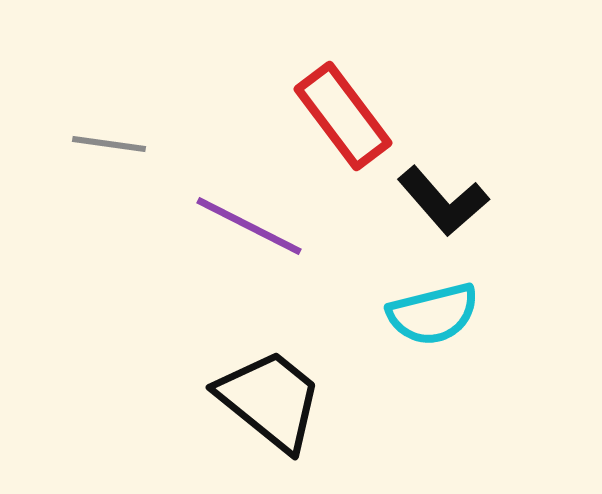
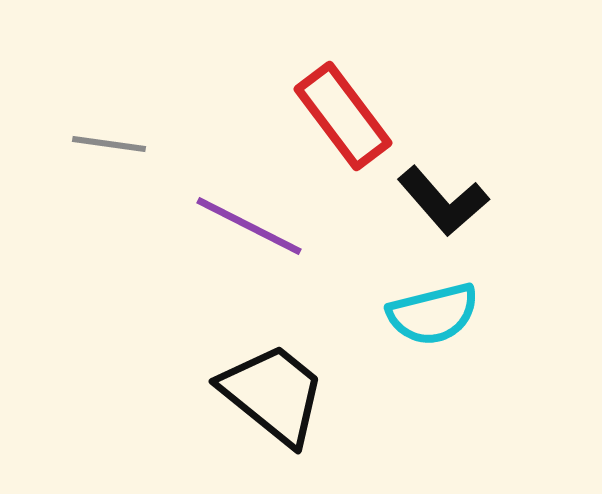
black trapezoid: moved 3 px right, 6 px up
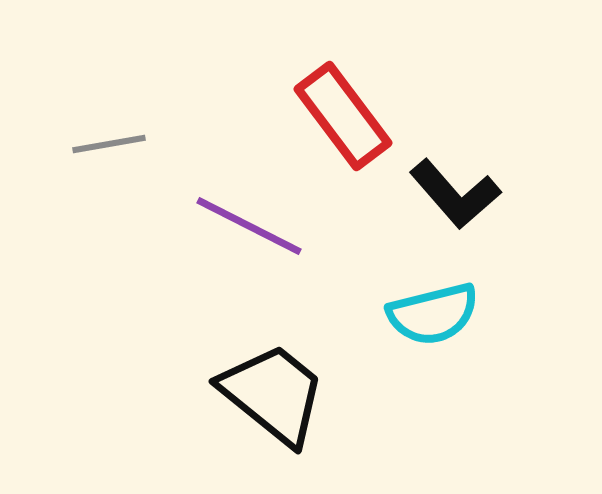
gray line: rotated 18 degrees counterclockwise
black L-shape: moved 12 px right, 7 px up
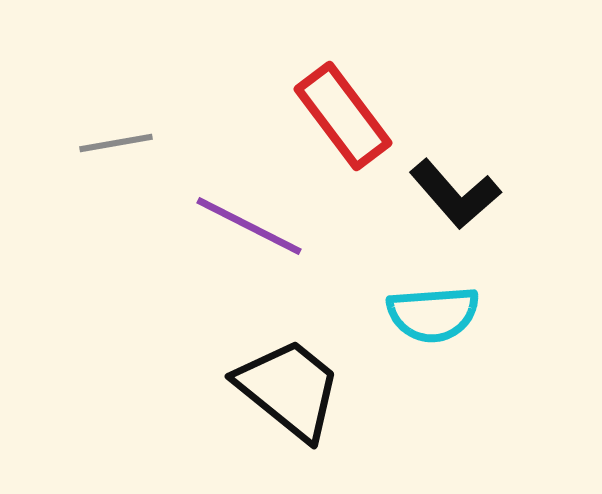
gray line: moved 7 px right, 1 px up
cyan semicircle: rotated 10 degrees clockwise
black trapezoid: moved 16 px right, 5 px up
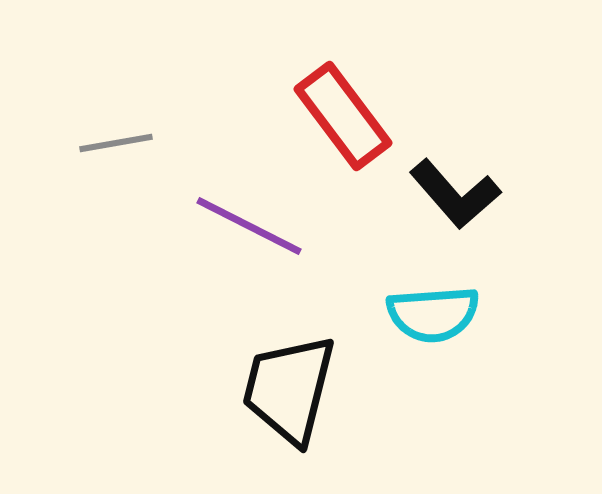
black trapezoid: rotated 115 degrees counterclockwise
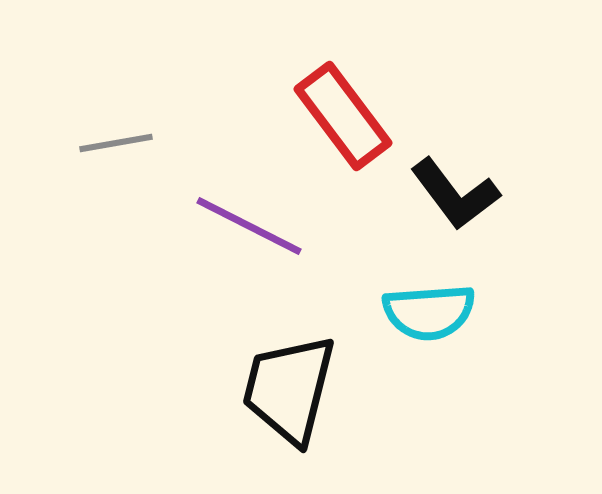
black L-shape: rotated 4 degrees clockwise
cyan semicircle: moved 4 px left, 2 px up
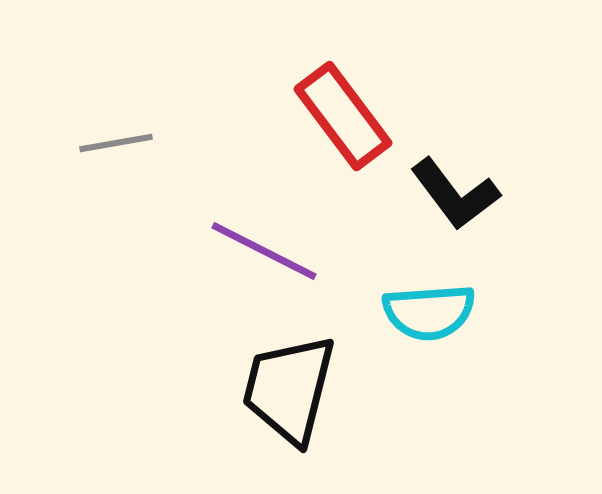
purple line: moved 15 px right, 25 px down
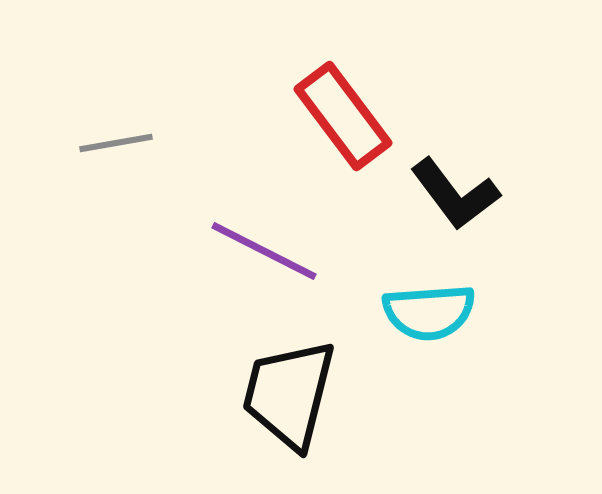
black trapezoid: moved 5 px down
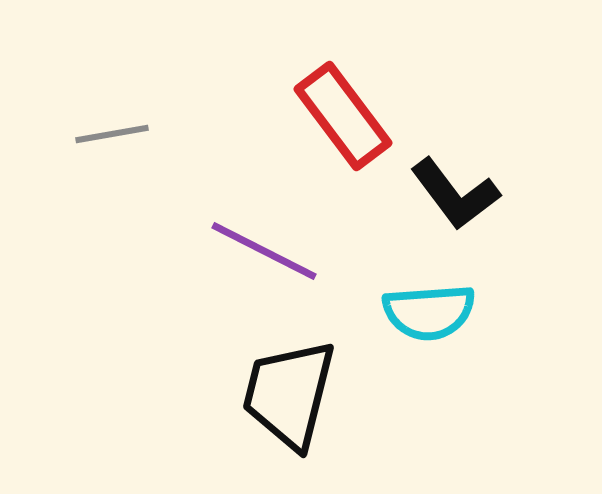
gray line: moved 4 px left, 9 px up
